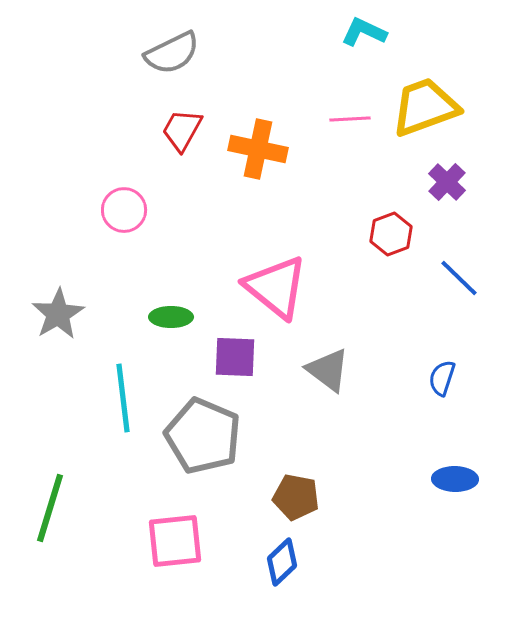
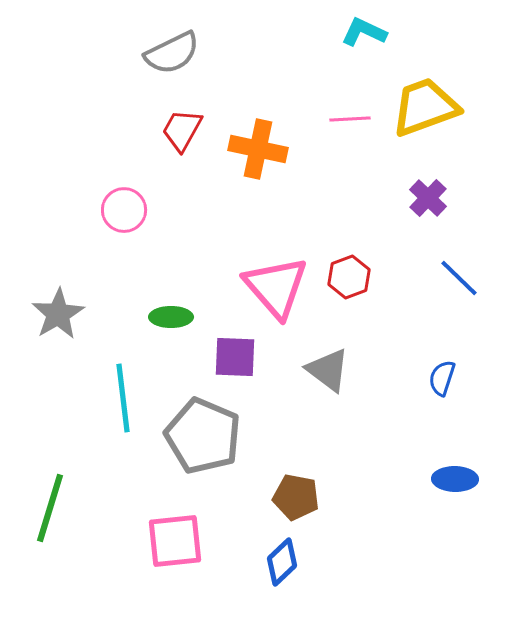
purple cross: moved 19 px left, 16 px down
red hexagon: moved 42 px left, 43 px down
pink triangle: rotated 10 degrees clockwise
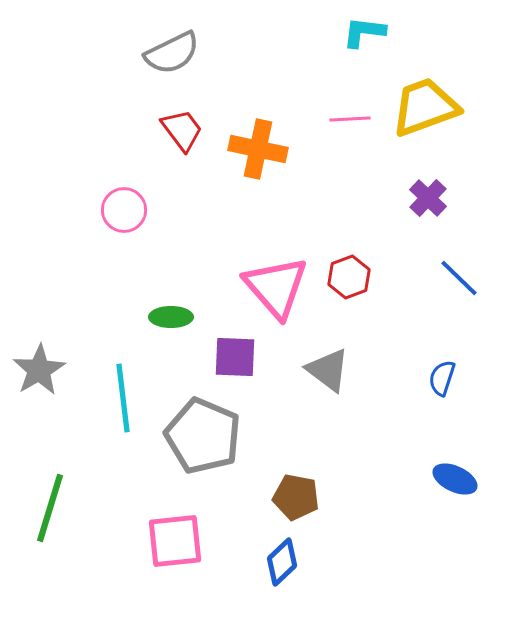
cyan L-shape: rotated 18 degrees counterclockwise
red trapezoid: rotated 114 degrees clockwise
gray star: moved 19 px left, 56 px down
blue ellipse: rotated 24 degrees clockwise
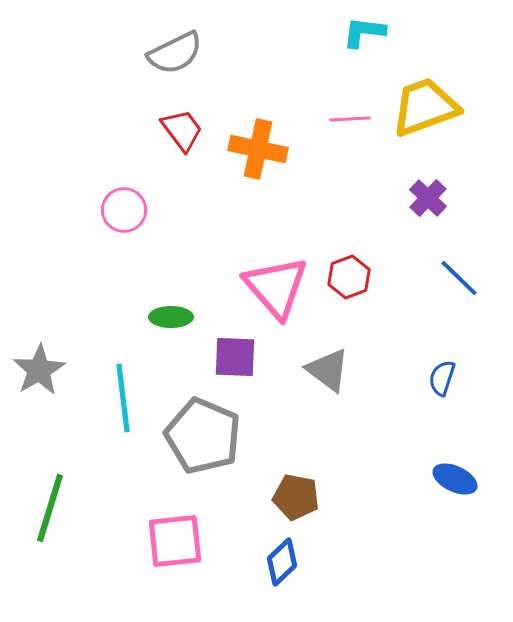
gray semicircle: moved 3 px right
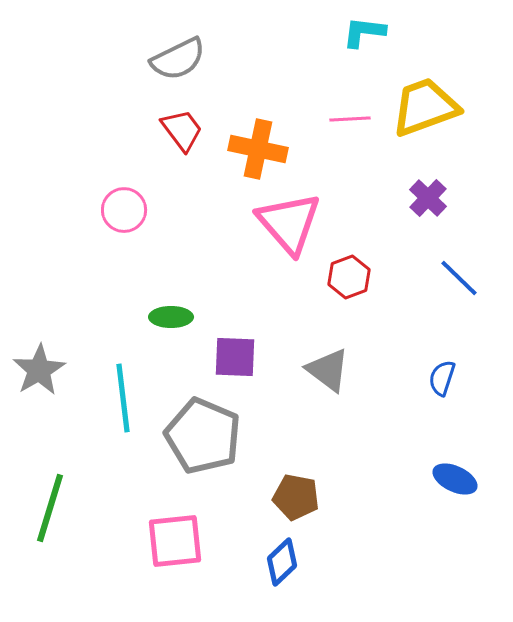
gray semicircle: moved 3 px right, 6 px down
pink triangle: moved 13 px right, 64 px up
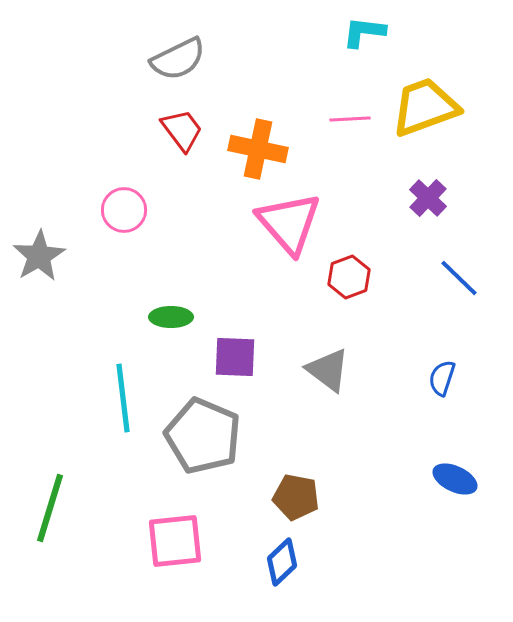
gray star: moved 114 px up
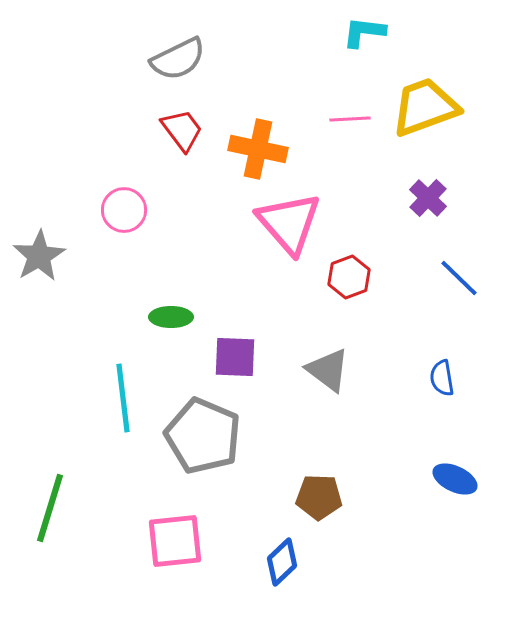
blue semicircle: rotated 27 degrees counterclockwise
brown pentagon: moved 23 px right; rotated 9 degrees counterclockwise
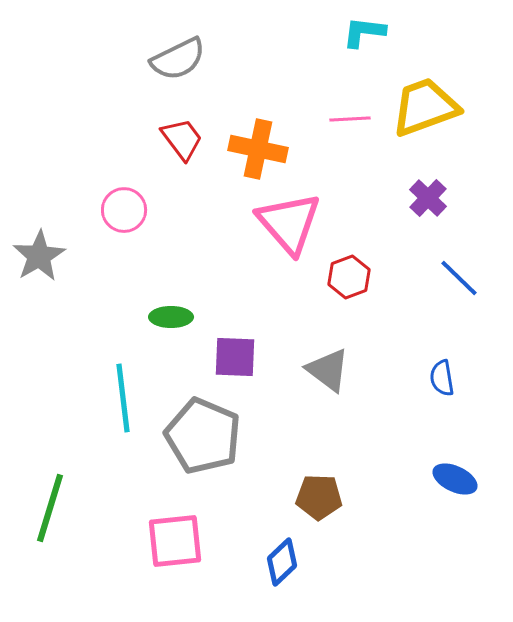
red trapezoid: moved 9 px down
